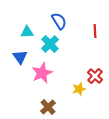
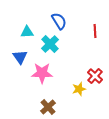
pink star: rotated 25 degrees clockwise
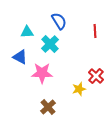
blue triangle: rotated 28 degrees counterclockwise
red cross: moved 1 px right
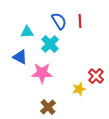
red line: moved 15 px left, 10 px up
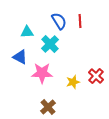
yellow star: moved 6 px left, 7 px up
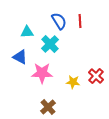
yellow star: rotated 24 degrees clockwise
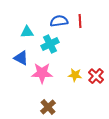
blue semicircle: rotated 66 degrees counterclockwise
cyan cross: rotated 18 degrees clockwise
blue triangle: moved 1 px right, 1 px down
yellow star: moved 2 px right, 7 px up
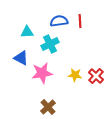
pink star: rotated 10 degrees counterclockwise
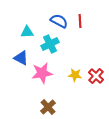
blue semicircle: rotated 36 degrees clockwise
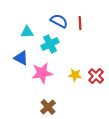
red line: moved 2 px down
